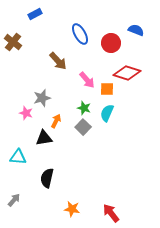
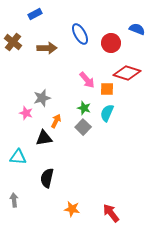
blue semicircle: moved 1 px right, 1 px up
brown arrow: moved 11 px left, 13 px up; rotated 48 degrees counterclockwise
gray arrow: rotated 48 degrees counterclockwise
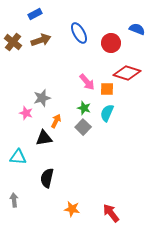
blue ellipse: moved 1 px left, 1 px up
brown arrow: moved 6 px left, 8 px up; rotated 18 degrees counterclockwise
pink arrow: moved 2 px down
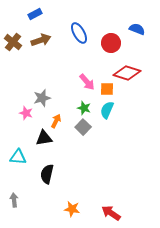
cyan semicircle: moved 3 px up
black semicircle: moved 4 px up
red arrow: rotated 18 degrees counterclockwise
